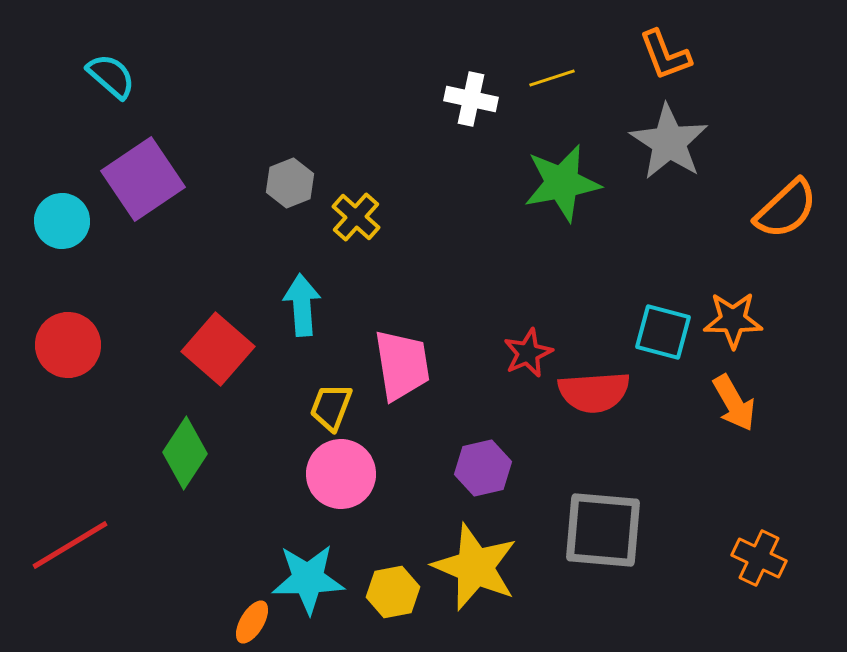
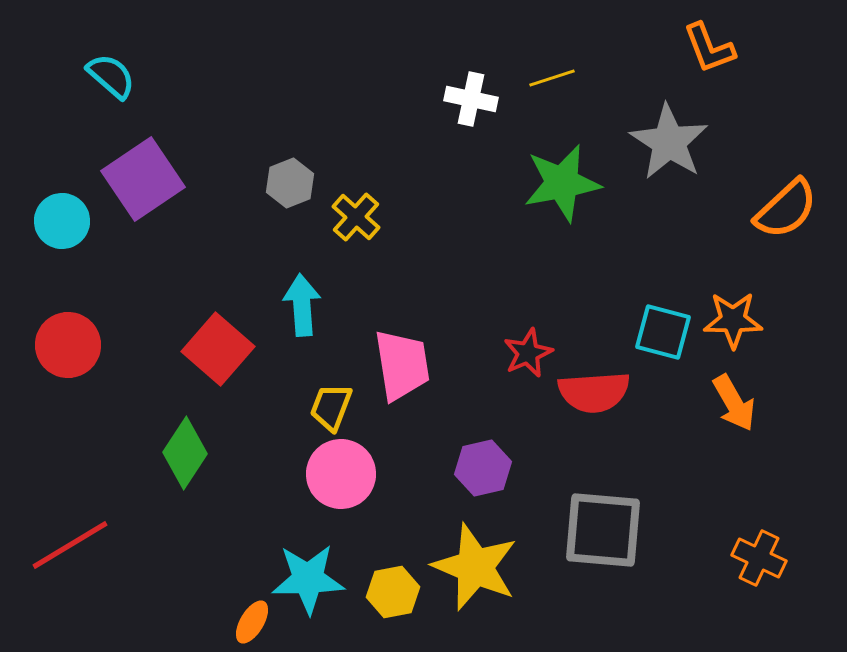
orange L-shape: moved 44 px right, 7 px up
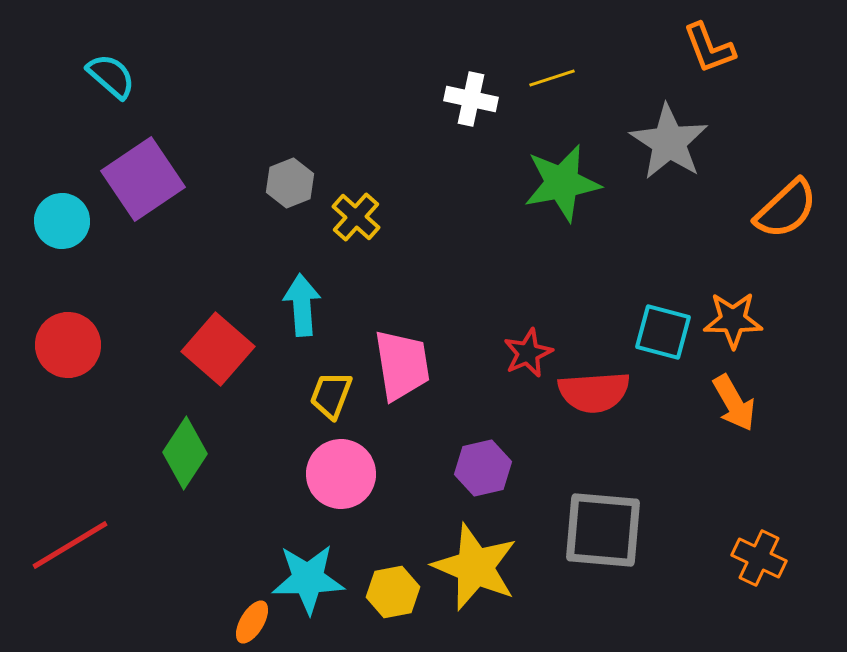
yellow trapezoid: moved 12 px up
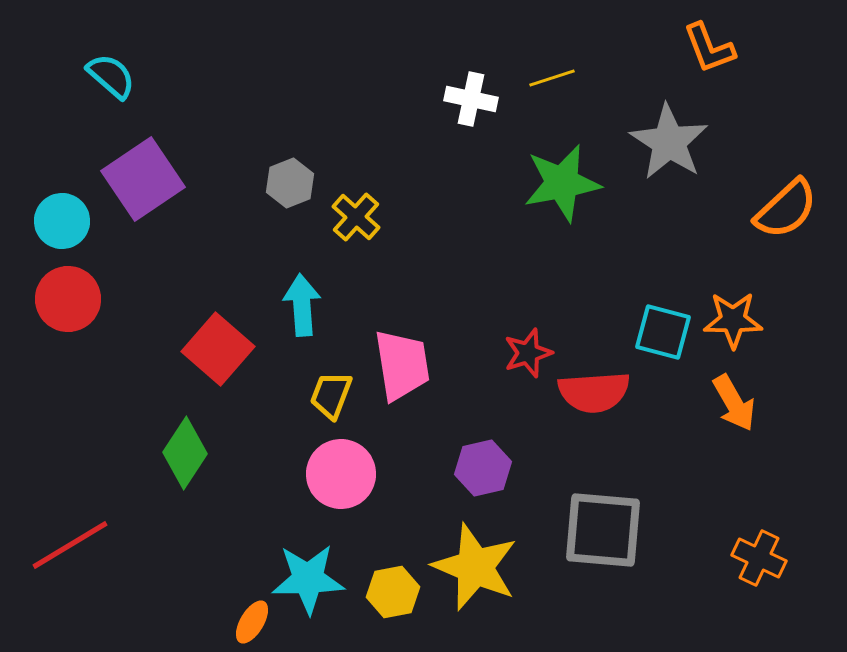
red circle: moved 46 px up
red star: rotated 6 degrees clockwise
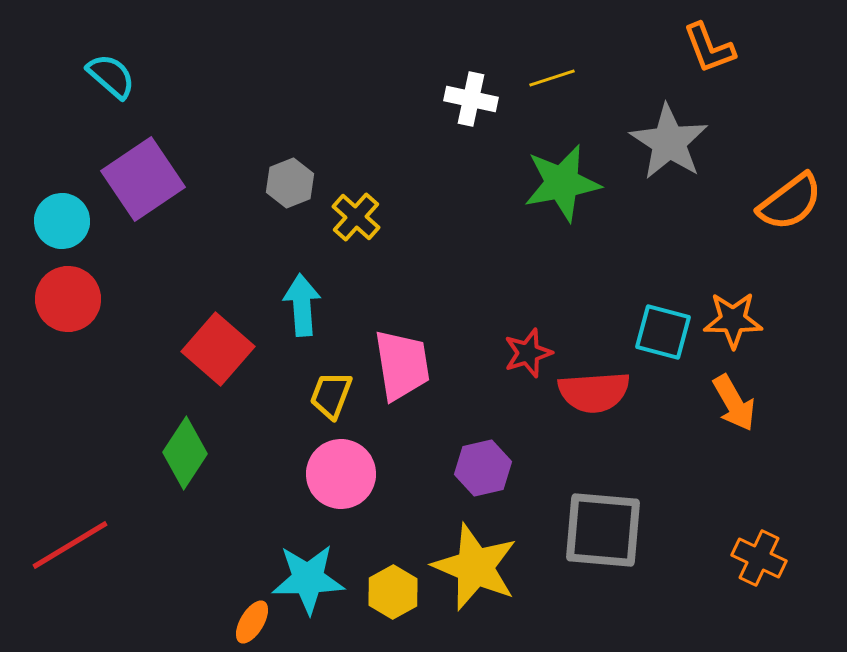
orange semicircle: moved 4 px right, 7 px up; rotated 6 degrees clockwise
yellow hexagon: rotated 18 degrees counterclockwise
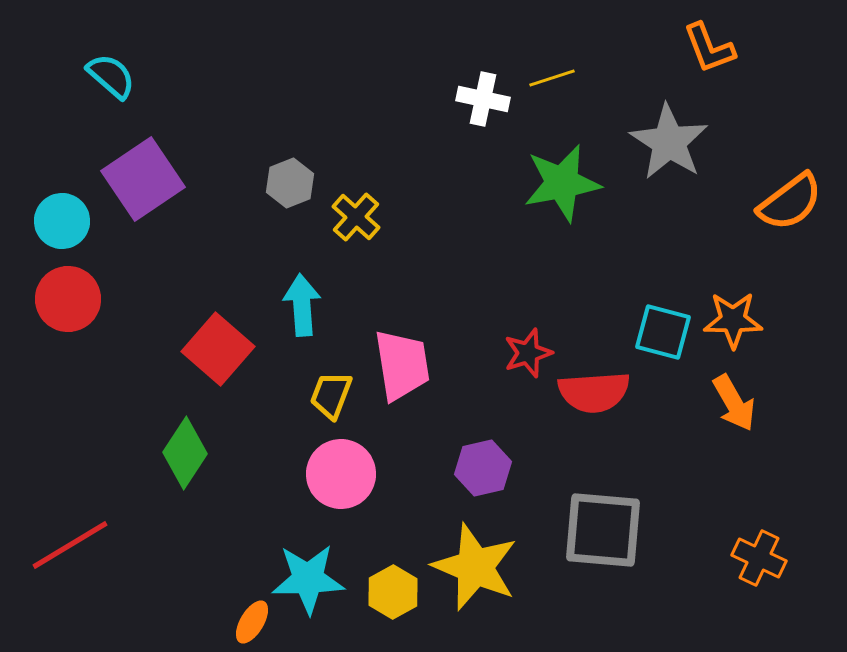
white cross: moved 12 px right
